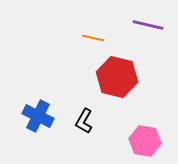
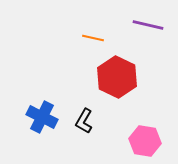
red hexagon: rotated 12 degrees clockwise
blue cross: moved 4 px right, 1 px down
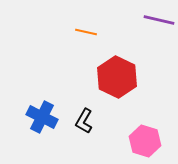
purple line: moved 11 px right, 5 px up
orange line: moved 7 px left, 6 px up
pink hexagon: rotated 8 degrees clockwise
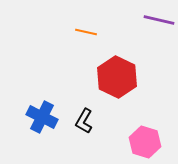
pink hexagon: moved 1 px down
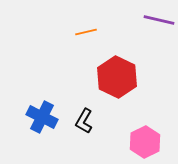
orange line: rotated 25 degrees counterclockwise
pink hexagon: rotated 16 degrees clockwise
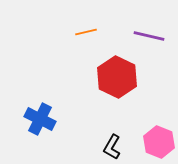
purple line: moved 10 px left, 16 px down
blue cross: moved 2 px left, 2 px down
black L-shape: moved 28 px right, 26 px down
pink hexagon: moved 14 px right; rotated 12 degrees counterclockwise
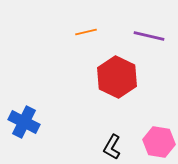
blue cross: moved 16 px left, 3 px down
pink hexagon: rotated 12 degrees counterclockwise
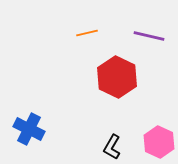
orange line: moved 1 px right, 1 px down
blue cross: moved 5 px right, 7 px down
pink hexagon: rotated 16 degrees clockwise
